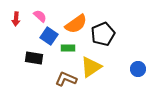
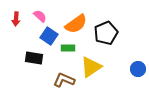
black pentagon: moved 3 px right, 1 px up
brown L-shape: moved 2 px left, 1 px down
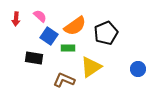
orange semicircle: moved 1 px left, 2 px down
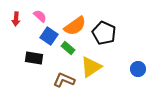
black pentagon: moved 2 px left; rotated 25 degrees counterclockwise
green rectangle: rotated 40 degrees clockwise
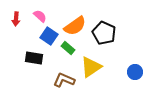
blue circle: moved 3 px left, 3 px down
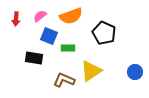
pink semicircle: rotated 80 degrees counterclockwise
orange semicircle: moved 4 px left, 10 px up; rotated 15 degrees clockwise
blue square: rotated 12 degrees counterclockwise
green rectangle: rotated 40 degrees counterclockwise
yellow triangle: moved 4 px down
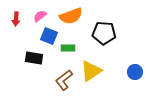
black pentagon: rotated 20 degrees counterclockwise
brown L-shape: rotated 60 degrees counterclockwise
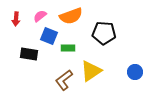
black rectangle: moved 5 px left, 4 px up
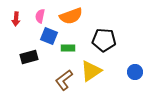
pink semicircle: rotated 40 degrees counterclockwise
black pentagon: moved 7 px down
black rectangle: moved 3 px down; rotated 24 degrees counterclockwise
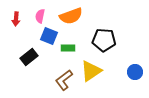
black rectangle: rotated 24 degrees counterclockwise
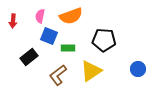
red arrow: moved 3 px left, 2 px down
blue circle: moved 3 px right, 3 px up
brown L-shape: moved 6 px left, 5 px up
